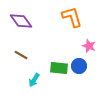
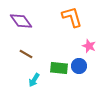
brown line: moved 5 px right, 1 px up
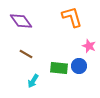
cyan arrow: moved 1 px left, 1 px down
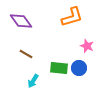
orange L-shape: rotated 90 degrees clockwise
pink star: moved 2 px left
blue circle: moved 2 px down
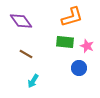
green rectangle: moved 6 px right, 26 px up
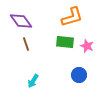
brown line: moved 10 px up; rotated 40 degrees clockwise
blue circle: moved 7 px down
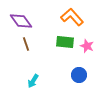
orange L-shape: rotated 115 degrees counterclockwise
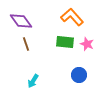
pink star: moved 2 px up
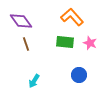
pink star: moved 3 px right, 1 px up
cyan arrow: moved 1 px right
